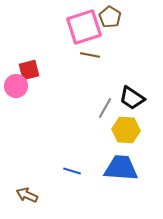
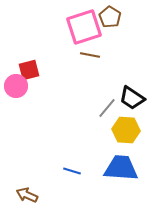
gray line: moved 2 px right; rotated 10 degrees clockwise
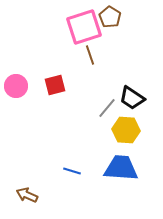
brown line: rotated 60 degrees clockwise
red square: moved 26 px right, 15 px down
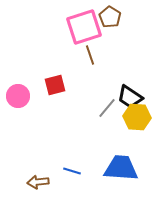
pink circle: moved 2 px right, 10 px down
black trapezoid: moved 2 px left, 1 px up
yellow hexagon: moved 11 px right, 13 px up
brown arrow: moved 11 px right, 13 px up; rotated 30 degrees counterclockwise
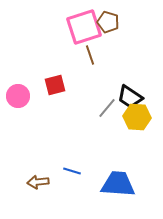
brown pentagon: moved 2 px left, 5 px down; rotated 15 degrees counterclockwise
blue trapezoid: moved 3 px left, 16 px down
